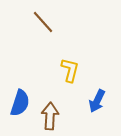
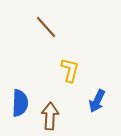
brown line: moved 3 px right, 5 px down
blue semicircle: rotated 16 degrees counterclockwise
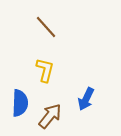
yellow L-shape: moved 25 px left
blue arrow: moved 11 px left, 2 px up
brown arrow: rotated 36 degrees clockwise
